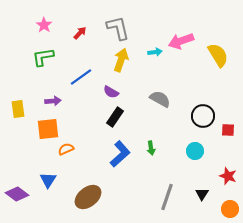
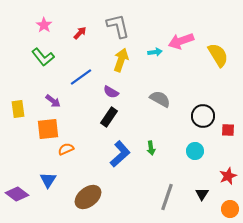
gray L-shape: moved 2 px up
green L-shape: rotated 120 degrees counterclockwise
purple arrow: rotated 42 degrees clockwise
black rectangle: moved 6 px left
red star: rotated 30 degrees clockwise
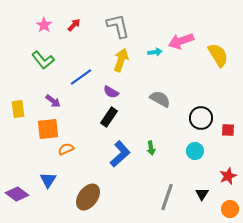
red arrow: moved 6 px left, 8 px up
green L-shape: moved 3 px down
black circle: moved 2 px left, 2 px down
brown ellipse: rotated 16 degrees counterclockwise
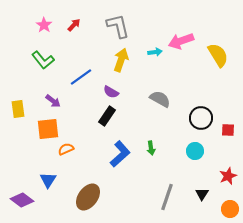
black rectangle: moved 2 px left, 1 px up
purple diamond: moved 5 px right, 6 px down
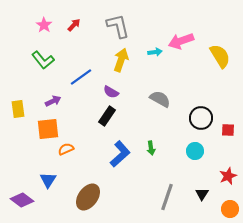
yellow semicircle: moved 2 px right, 1 px down
purple arrow: rotated 63 degrees counterclockwise
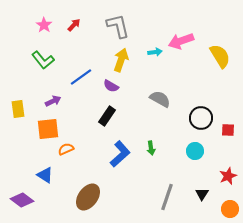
purple semicircle: moved 6 px up
blue triangle: moved 3 px left, 5 px up; rotated 30 degrees counterclockwise
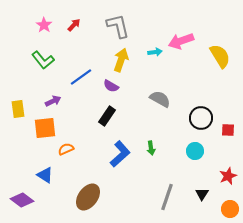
orange square: moved 3 px left, 1 px up
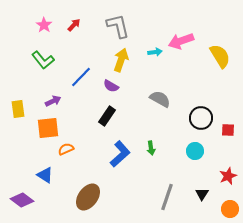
blue line: rotated 10 degrees counterclockwise
orange square: moved 3 px right
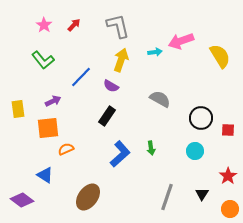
red star: rotated 12 degrees counterclockwise
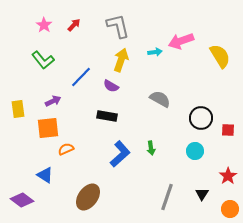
black rectangle: rotated 66 degrees clockwise
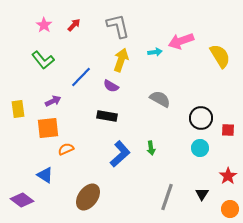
cyan circle: moved 5 px right, 3 px up
